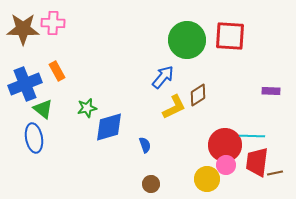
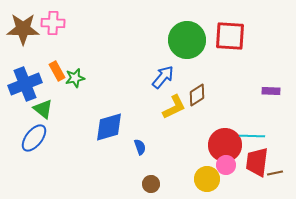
brown diamond: moved 1 px left
green star: moved 12 px left, 30 px up
blue ellipse: rotated 48 degrees clockwise
blue semicircle: moved 5 px left, 2 px down
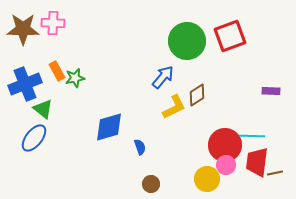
red square: rotated 24 degrees counterclockwise
green circle: moved 1 px down
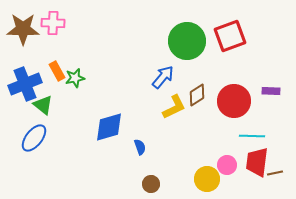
green triangle: moved 4 px up
red circle: moved 9 px right, 44 px up
pink circle: moved 1 px right
